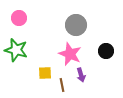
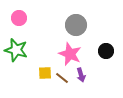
brown line: moved 7 px up; rotated 40 degrees counterclockwise
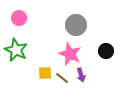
green star: rotated 10 degrees clockwise
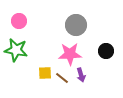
pink circle: moved 3 px down
green star: rotated 15 degrees counterclockwise
pink star: rotated 25 degrees counterclockwise
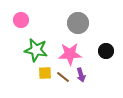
pink circle: moved 2 px right, 1 px up
gray circle: moved 2 px right, 2 px up
green star: moved 20 px right
brown line: moved 1 px right, 1 px up
